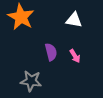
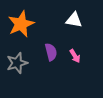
orange star: moved 7 px down; rotated 20 degrees clockwise
gray star: moved 14 px left, 18 px up; rotated 25 degrees counterclockwise
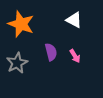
white triangle: rotated 18 degrees clockwise
orange star: rotated 28 degrees counterclockwise
gray star: rotated 10 degrees counterclockwise
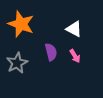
white triangle: moved 9 px down
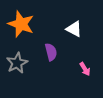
pink arrow: moved 10 px right, 13 px down
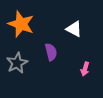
pink arrow: rotated 48 degrees clockwise
